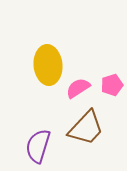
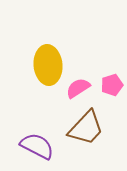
purple semicircle: moved 1 px left; rotated 100 degrees clockwise
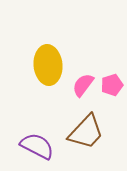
pink semicircle: moved 5 px right, 3 px up; rotated 20 degrees counterclockwise
brown trapezoid: moved 4 px down
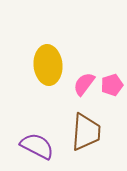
pink semicircle: moved 1 px right, 1 px up
brown trapezoid: rotated 39 degrees counterclockwise
